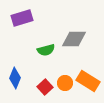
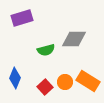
orange circle: moved 1 px up
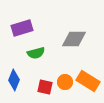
purple rectangle: moved 10 px down
green semicircle: moved 10 px left, 3 px down
blue diamond: moved 1 px left, 2 px down
red square: rotated 35 degrees counterclockwise
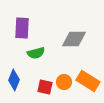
purple rectangle: rotated 70 degrees counterclockwise
orange circle: moved 1 px left
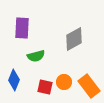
gray diamond: rotated 30 degrees counterclockwise
green semicircle: moved 3 px down
orange rectangle: moved 1 px right, 5 px down; rotated 20 degrees clockwise
